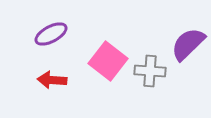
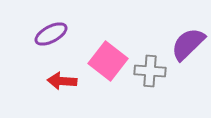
red arrow: moved 10 px right, 1 px down
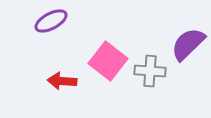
purple ellipse: moved 13 px up
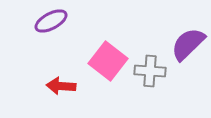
red arrow: moved 1 px left, 5 px down
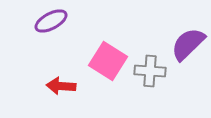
pink square: rotated 6 degrees counterclockwise
